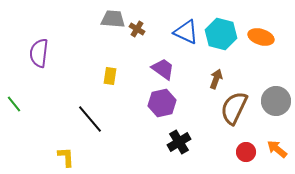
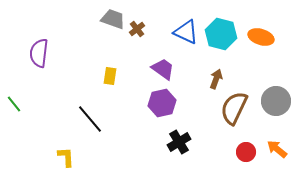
gray trapezoid: rotated 15 degrees clockwise
brown cross: rotated 21 degrees clockwise
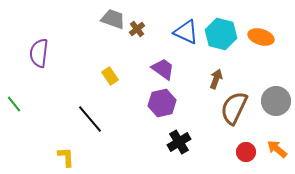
yellow rectangle: rotated 42 degrees counterclockwise
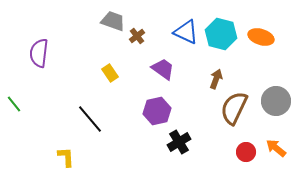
gray trapezoid: moved 2 px down
brown cross: moved 7 px down
yellow rectangle: moved 3 px up
purple hexagon: moved 5 px left, 8 px down
orange arrow: moved 1 px left, 1 px up
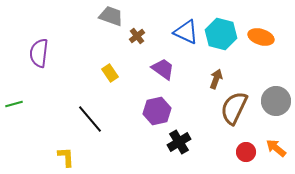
gray trapezoid: moved 2 px left, 5 px up
green line: rotated 66 degrees counterclockwise
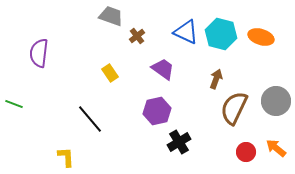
green line: rotated 36 degrees clockwise
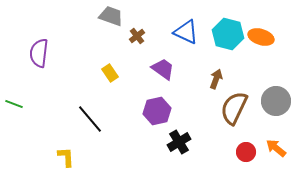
cyan hexagon: moved 7 px right
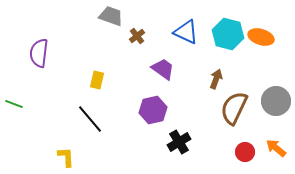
yellow rectangle: moved 13 px left, 7 px down; rotated 48 degrees clockwise
purple hexagon: moved 4 px left, 1 px up
red circle: moved 1 px left
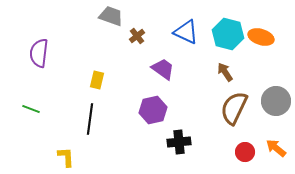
brown arrow: moved 9 px right, 7 px up; rotated 54 degrees counterclockwise
green line: moved 17 px right, 5 px down
black line: rotated 48 degrees clockwise
black cross: rotated 25 degrees clockwise
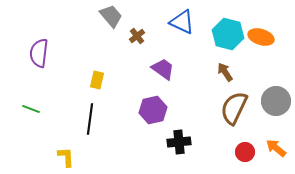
gray trapezoid: rotated 30 degrees clockwise
blue triangle: moved 4 px left, 10 px up
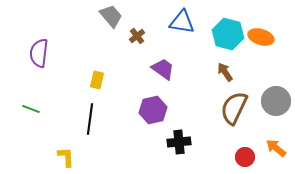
blue triangle: rotated 16 degrees counterclockwise
red circle: moved 5 px down
